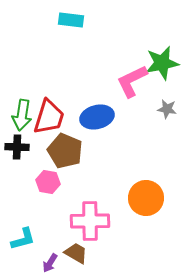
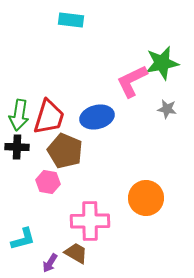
green arrow: moved 3 px left
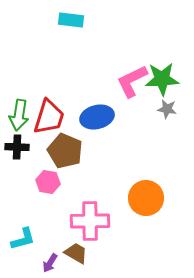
green star: moved 16 px down; rotated 8 degrees clockwise
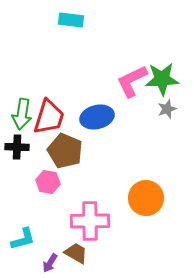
gray star: rotated 30 degrees counterclockwise
green arrow: moved 3 px right, 1 px up
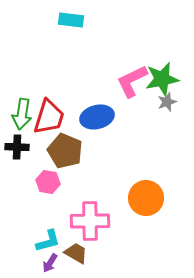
green star: rotated 8 degrees counterclockwise
gray star: moved 7 px up
cyan L-shape: moved 25 px right, 2 px down
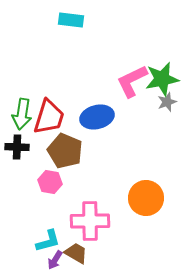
pink hexagon: moved 2 px right
purple arrow: moved 5 px right, 3 px up
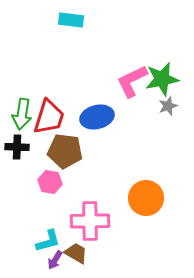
gray star: moved 1 px right, 4 px down
brown pentagon: rotated 16 degrees counterclockwise
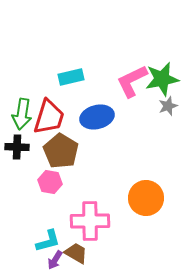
cyan rectangle: moved 57 px down; rotated 20 degrees counterclockwise
brown pentagon: moved 4 px left; rotated 24 degrees clockwise
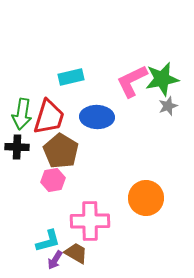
blue ellipse: rotated 16 degrees clockwise
pink hexagon: moved 3 px right, 2 px up; rotated 20 degrees counterclockwise
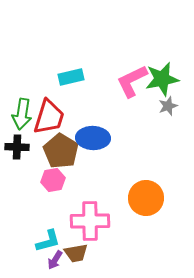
blue ellipse: moved 4 px left, 21 px down
brown trapezoid: rotated 140 degrees clockwise
